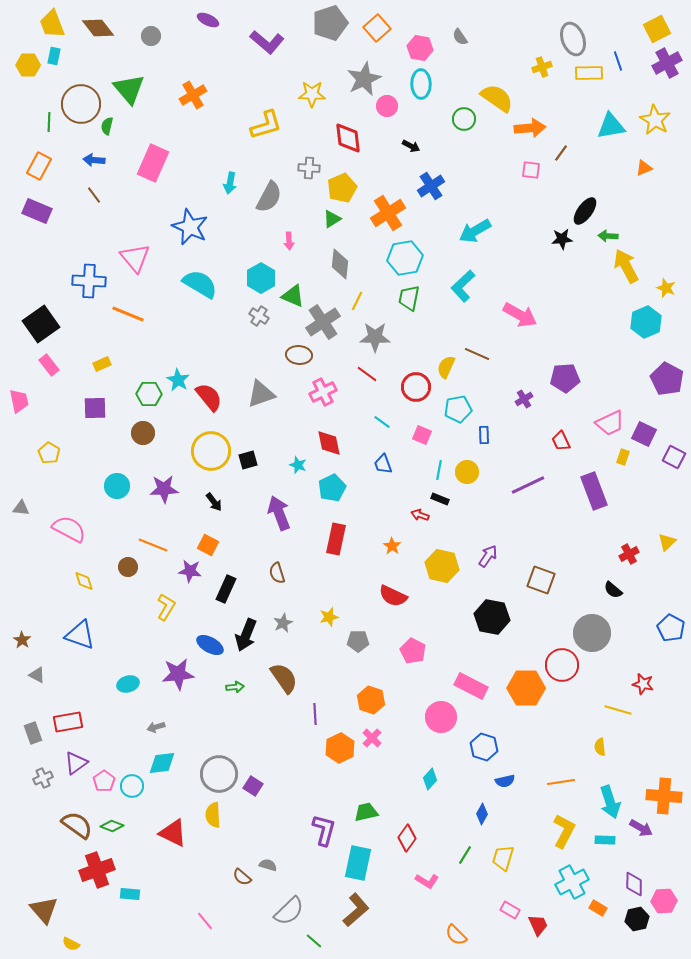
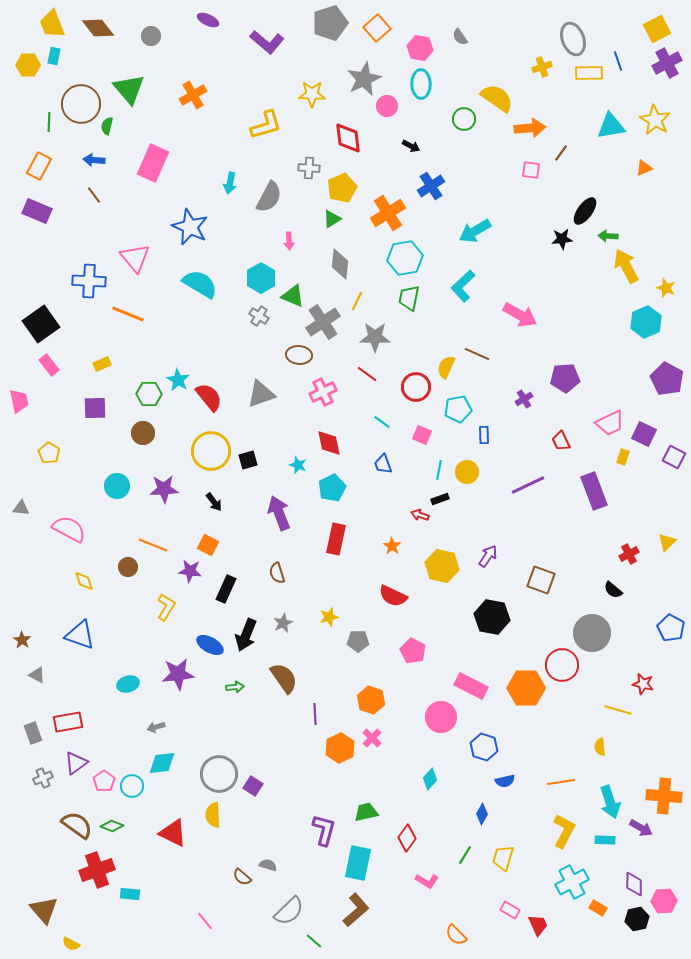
black rectangle at (440, 499): rotated 42 degrees counterclockwise
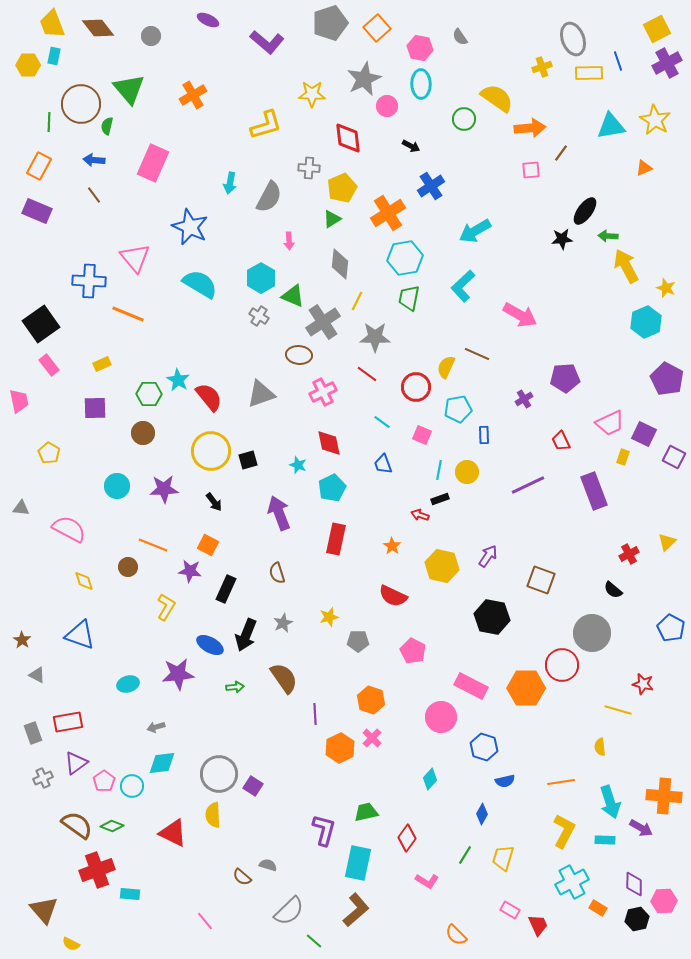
pink square at (531, 170): rotated 12 degrees counterclockwise
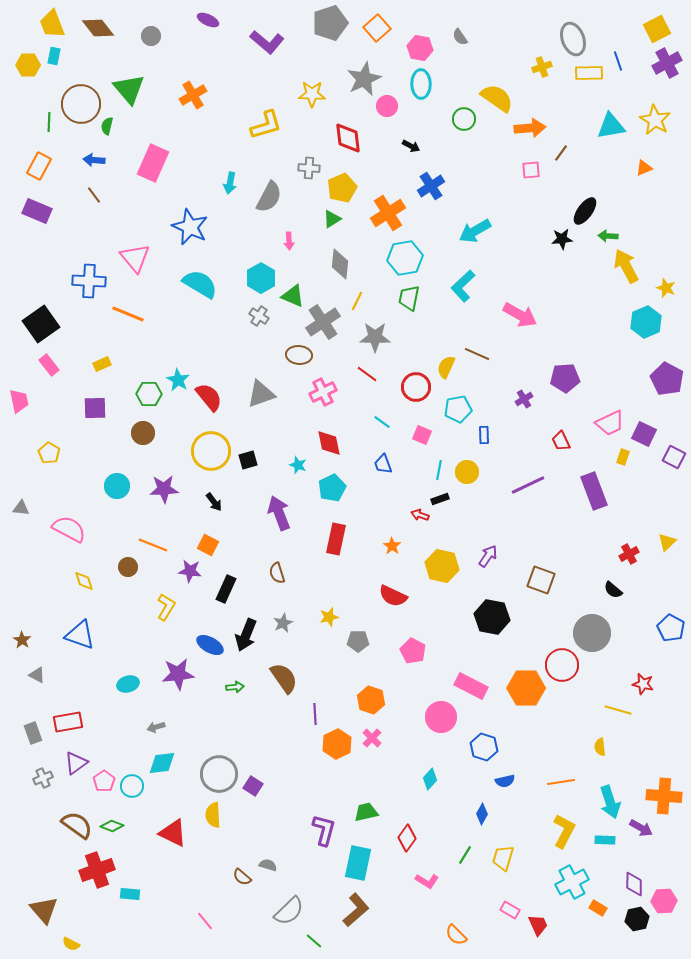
orange hexagon at (340, 748): moved 3 px left, 4 px up
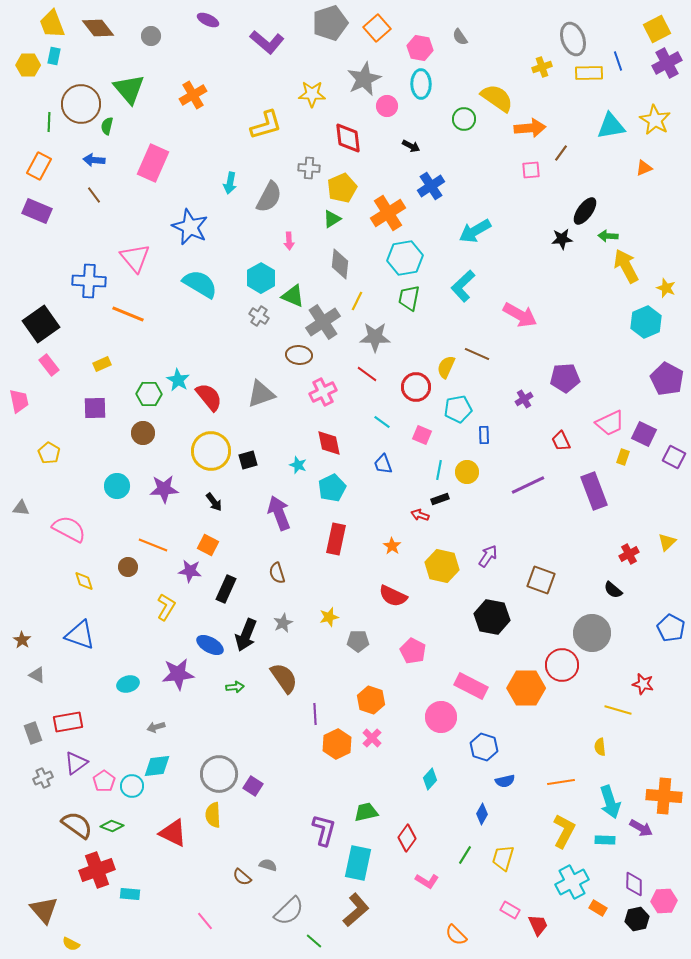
cyan diamond at (162, 763): moved 5 px left, 3 px down
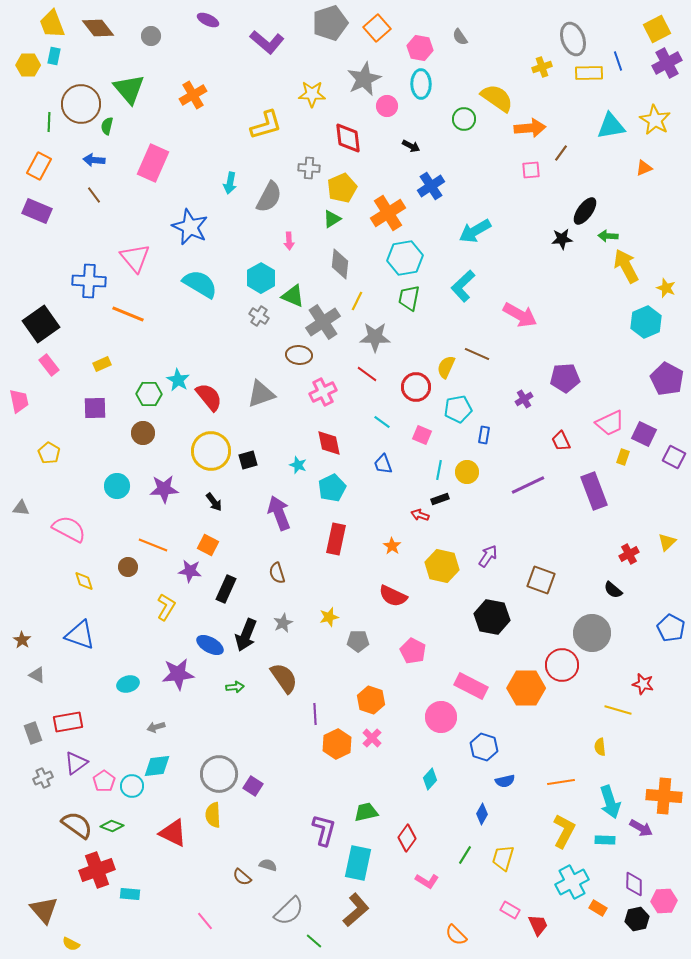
blue rectangle at (484, 435): rotated 12 degrees clockwise
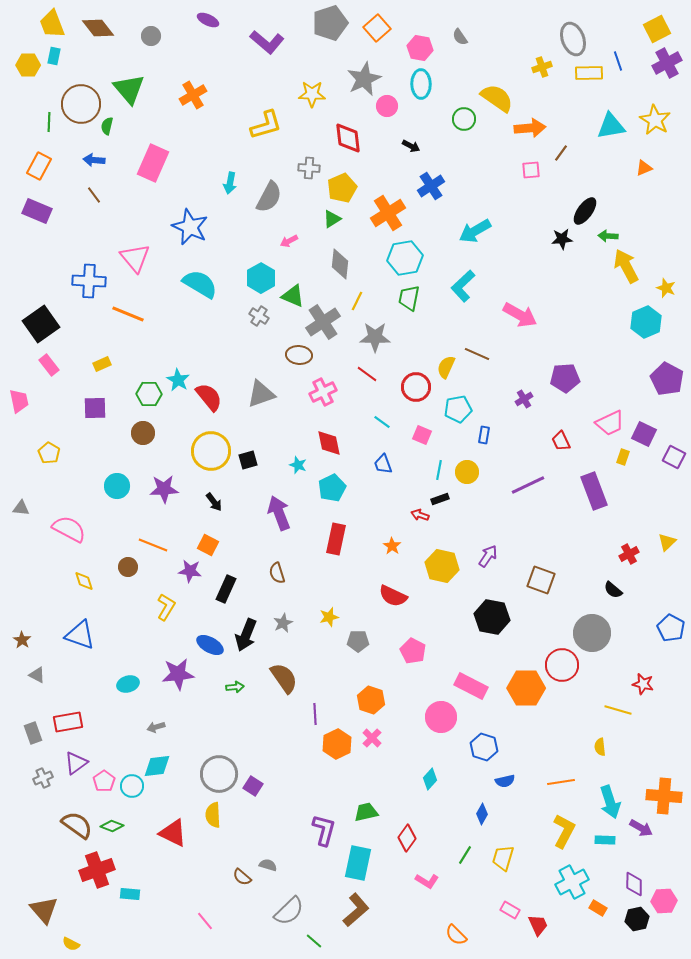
pink arrow at (289, 241): rotated 66 degrees clockwise
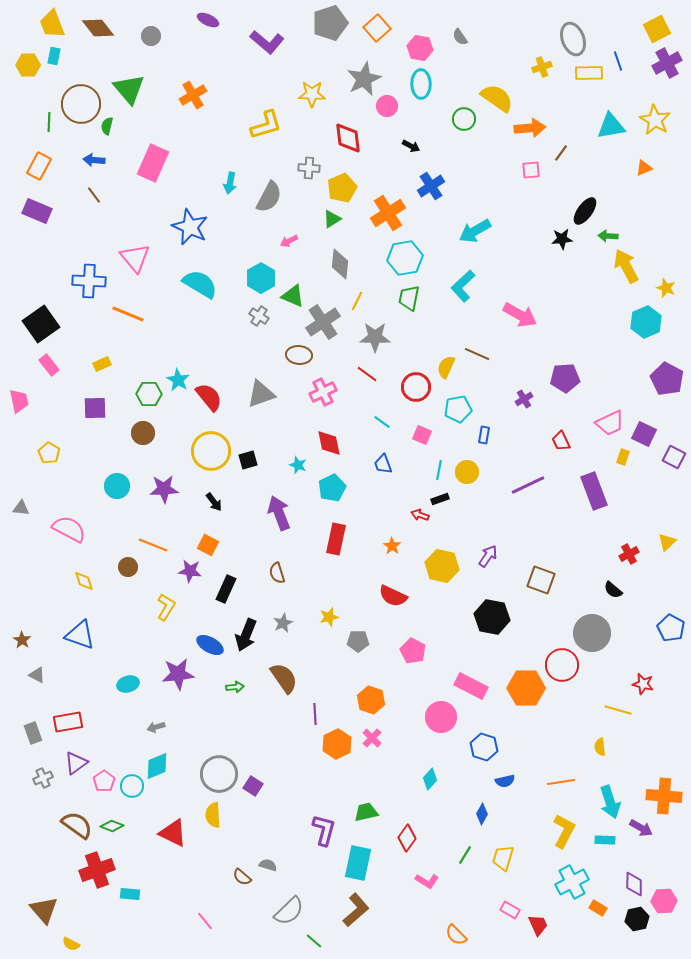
cyan diamond at (157, 766): rotated 16 degrees counterclockwise
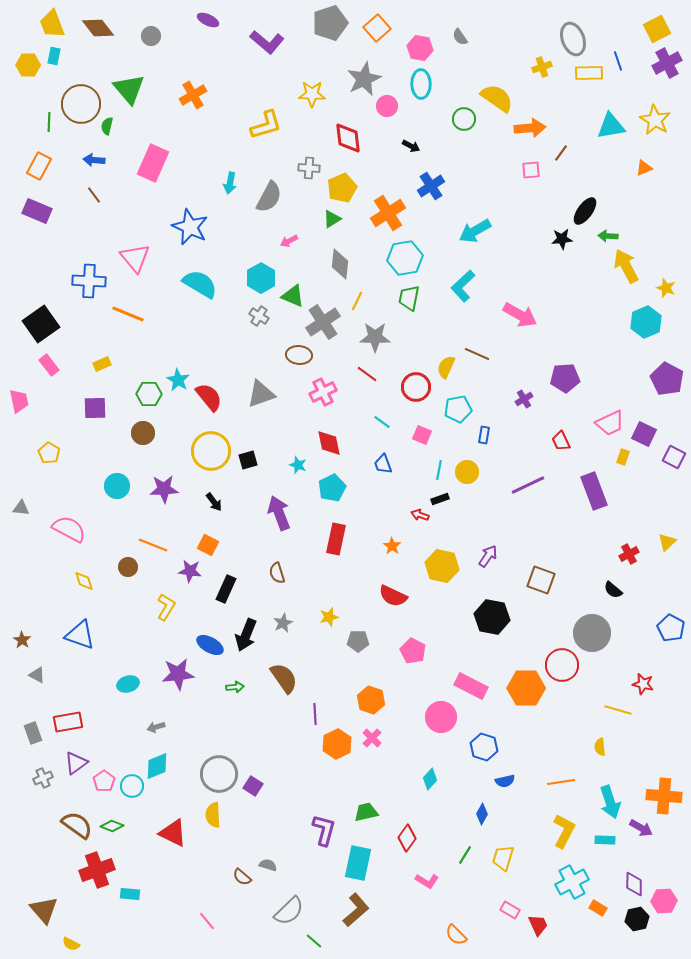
pink line at (205, 921): moved 2 px right
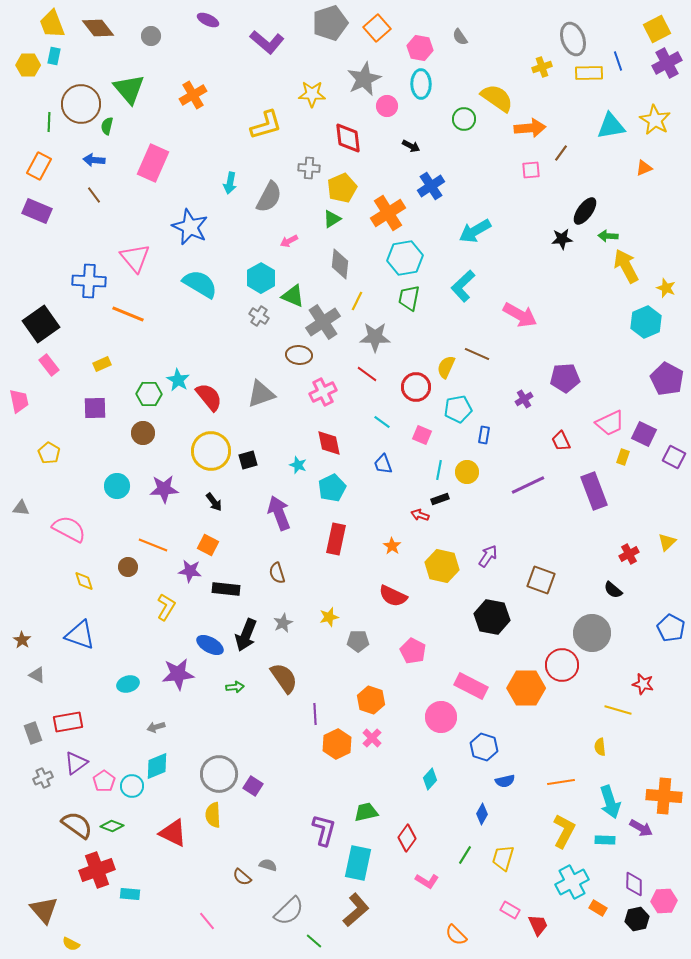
black rectangle at (226, 589): rotated 72 degrees clockwise
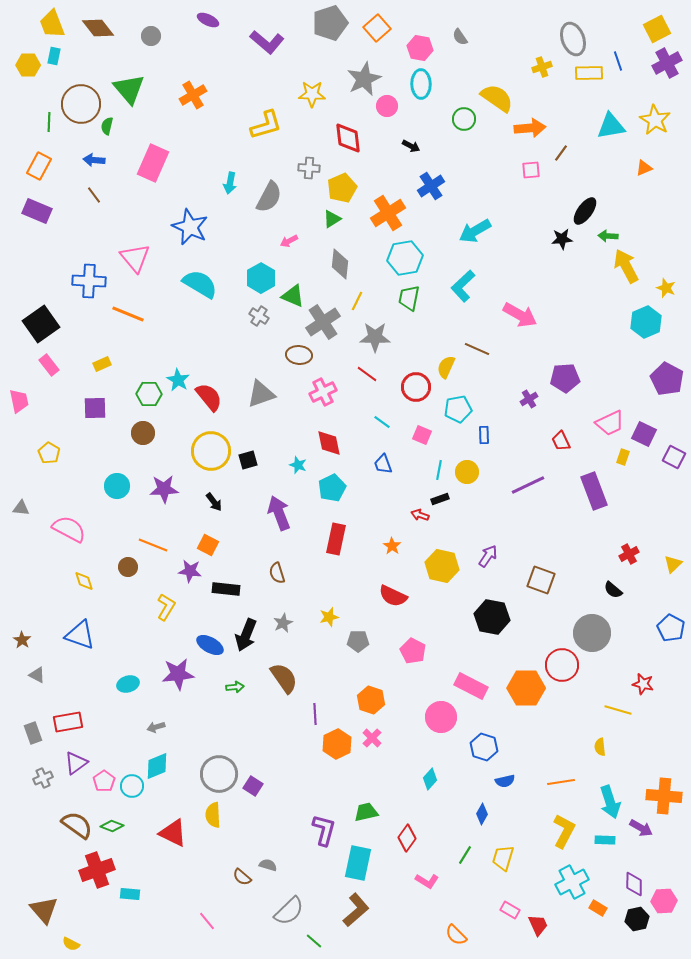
brown line at (477, 354): moved 5 px up
purple cross at (524, 399): moved 5 px right
blue rectangle at (484, 435): rotated 12 degrees counterclockwise
yellow triangle at (667, 542): moved 6 px right, 22 px down
